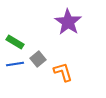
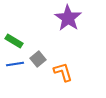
purple star: moved 4 px up
green rectangle: moved 1 px left, 1 px up
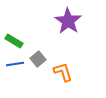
purple star: moved 3 px down
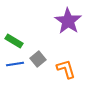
orange L-shape: moved 3 px right, 3 px up
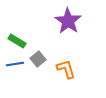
green rectangle: moved 3 px right
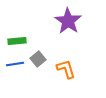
green rectangle: rotated 36 degrees counterclockwise
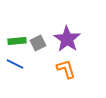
purple star: moved 1 px left, 18 px down
gray square: moved 16 px up; rotated 14 degrees clockwise
blue line: rotated 36 degrees clockwise
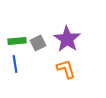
blue line: rotated 54 degrees clockwise
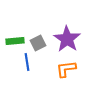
green rectangle: moved 2 px left
blue line: moved 12 px right, 2 px up
orange L-shape: rotated 80 degrees counterclockwise
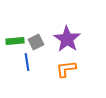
gray square: moved 2 px left, 1 px up
